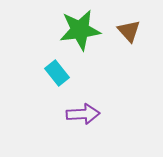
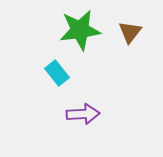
brown triangle: moved 1 px right, 1 px down; rotated 20 degrees clockwise
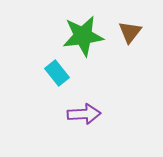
green star: moved 3 px right, 6 px down
purple arrow: moved 1 px right
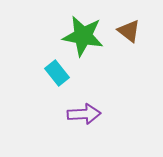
brown triangle: moved 1 px left, 1 px up; rotated 30 degrees counterclockwise
green star: rotated 18 degrees clockwise
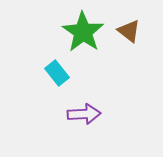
green star: moved 4 px up; rotated 24 degrees clockwise
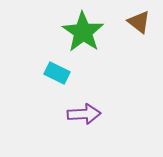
brown triangle: moved 10 px right, 9 px up
cyan rectangle: rotated 25 degrees counterclockwise
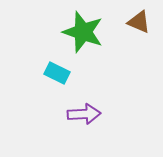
brown triangle: rotated 15 degrees counterclockwise
green star: rotated 15 degrees counterclockwise
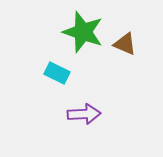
brown triangle: moved 14 px left, 22 px down
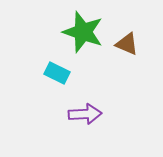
brown triangle: moved 2 px right
purple arrow: moved 1 px right
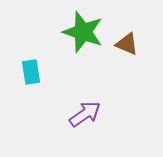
cyan rectangle: moved 26 px left, 1 px up; rotated 55 degrees clockwise
purple arrow: rotated 32 degrees counterclockwise
